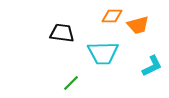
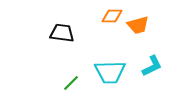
cyan trapezoid: moved 7 px right, 19 px down
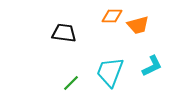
black trapezoid: moved 2 px right
cyan trapezoid: rotated 112 degrees clockwise
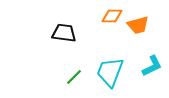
green line: moved 3 px right, 6 px up
